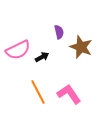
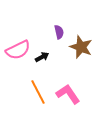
pink L-shape: moved 1 px left
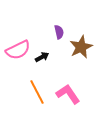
brown star: rotated 25 degrees clockwise
orange line: moved 1 px left
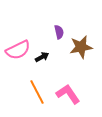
brown star: rotated 15 degrees clockwise
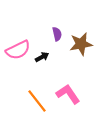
purple semicircle: moved 2 px left, 2 px down
brown star: moved 3 px up
orange line: moved 9 px down; rotated 10 degrees counterclockwise
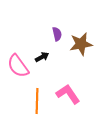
pink semicircle: moved 16 px down; rotated 80 degrees clockwise
orange line: rotated 40 degrees clockwise
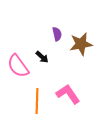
black arrow: rotated 72 degrees clockwise
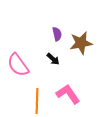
brown star: moved 1 px up
black arrow: moved 11 px right, 2 px down
pink semicircle: moved 1 px up
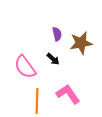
pink semicircle: moved 7 px right, 2 px down
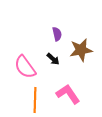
brown star: moved 7 px down
orange line: moved 2 px left, 1 px up
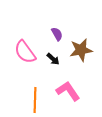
purple semicircle: rotated 16 degrees counterclockwise
pink semicircle: moved 15 px up
pink L-shape: moved 3 px up
